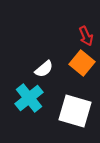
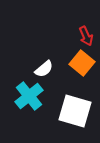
cyan cross: moved 2 px up
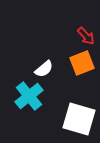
red arrow: rotated 18 degrees counterclockwise
orange square: rotated 30 degrees clockwise
white square: moved 4 px right, 8 px down
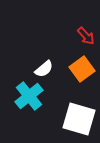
orange square: moved 6 px down; rotated 15 degrees counterclockwise
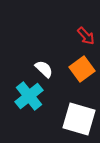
white semicircle: rotated 96 degrees counterclockwise
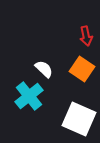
red arrow: rotated 30 degrees clockwise
orange square: rotated 20 degrees counterclockwise
white square: rotated 8 degrees clockwise
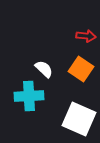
red arrow: rotated 72 degrees counterclockwise
orange square: moved 1 px left
cyan cross: rotated 36 degrees clockwise
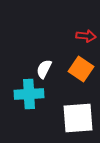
white semicircle: rotated 108 degrees counterclockwise
cyan cross: moved 2 px up
white square: moved 1 px left, 1 px up; rotated 28 degrees counterclockwise
